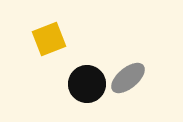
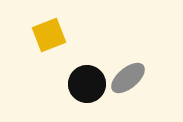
yellow square: moved 4 px up
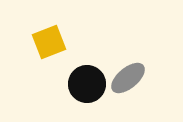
yellow square: moved 7 px down
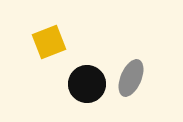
gray ellipse: moved 3 px right; rotated 27 degrees counterclockwise
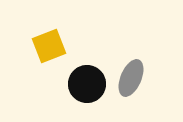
yellow square: moved 4 px down
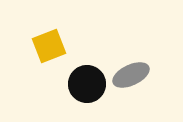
gray ellipse: moved 3 px up; rotated 42 degrees clockwise
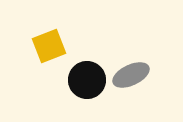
black circle: moved 4 px up
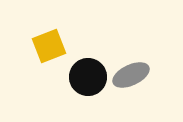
black circle: moved 1 px right, 3 px up
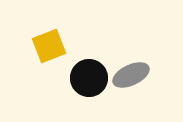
black circle: moved 1 px right, 1 px down
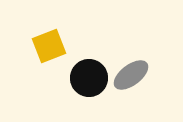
gray ellipse: rotated 12 degrees counterclockwise
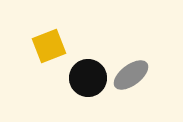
black circle: moved 1 px left
